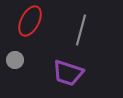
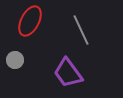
gray line: rotated 40 degrees counterclockwise
purple trapezoid: rotated 36 degrees clockwise
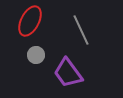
gray circle: moved 21 px right, 5 px up
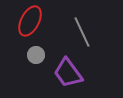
gray line: moved 1 px right, 2 px down
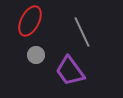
purple trapezoid: moved 2 px right, 2 px up
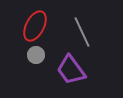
red ellipse: moved 5 px right, 5 px down
purple trapezoid: moved 1 px right, 1 px up
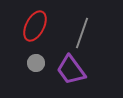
gray line: moved 1 px down; rotated 44 degrees clockwise
gray circle: moved 8 px down
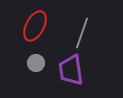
purple trapezoid: rotated 28 degrees clockwise
